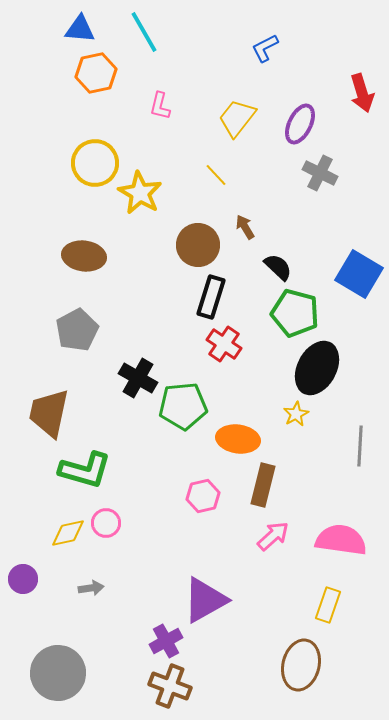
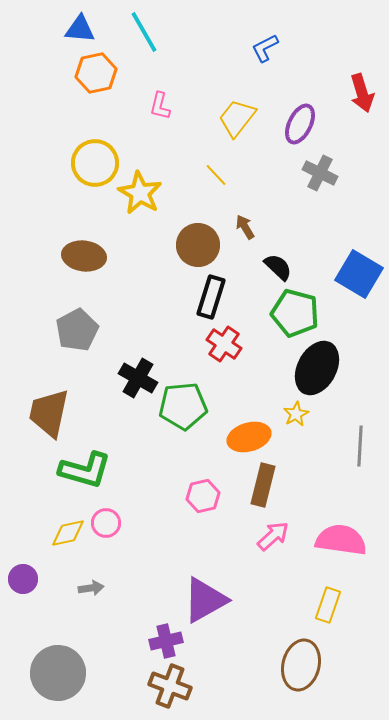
orange ellipse at (238, 439): moved 11 px right, 2 px up; rotated 24 degrees counterclockwise
purple cross at (166, 641): rotated 16 degrees clockwise
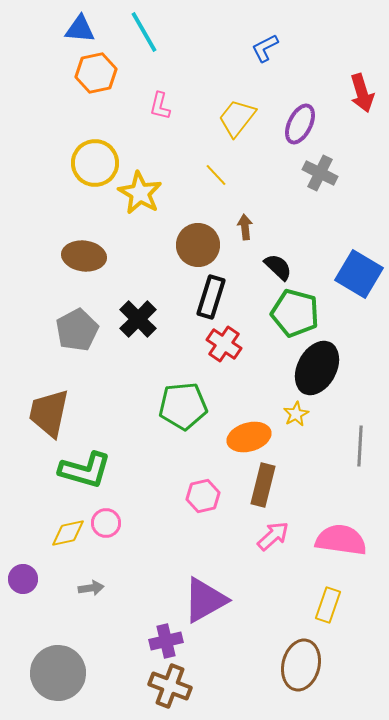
brown arrow at (245, 227): rotated 25 degrees clockwise
black cross at (138, 378): moved 59 px up; rotated 15 degrees clockwise
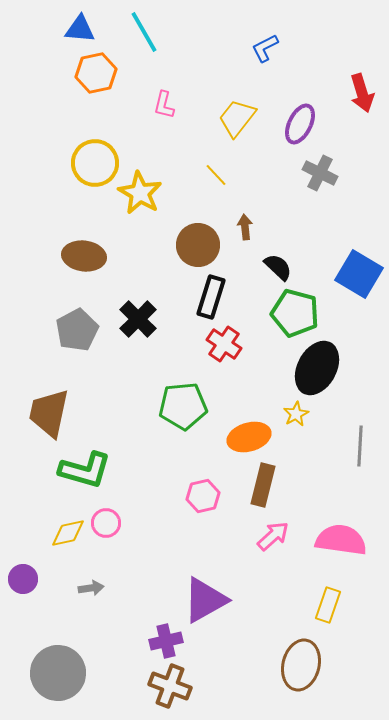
pink L-shape at (160, 106): moved 4 px right, 1 px up
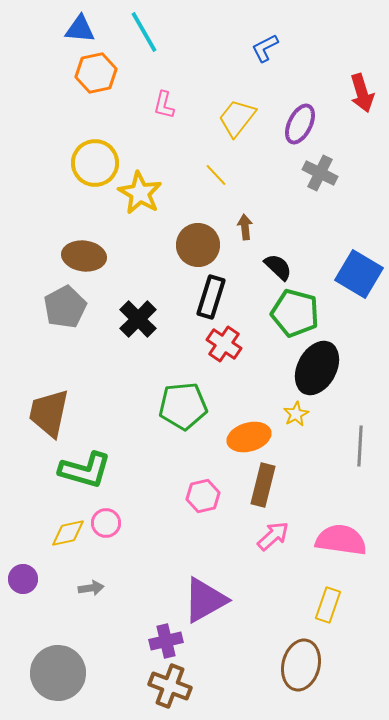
gray pentagon at (77, 330): moved 12 px left, 23 px up
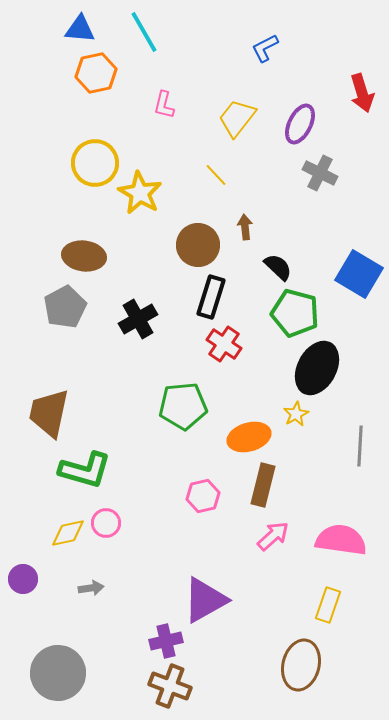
black cross at (138, 319): rotated 15 degrees clockwise
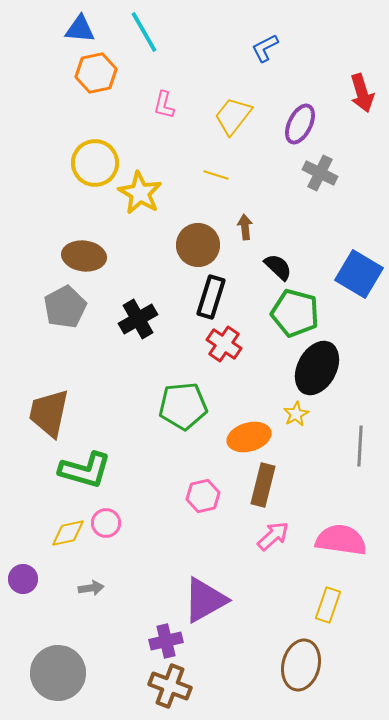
yellow trapezoid at (237, 118): moved 4 px left, 2 px up
yellow line at (216, 175): rotated 30 degrees counterclockwise
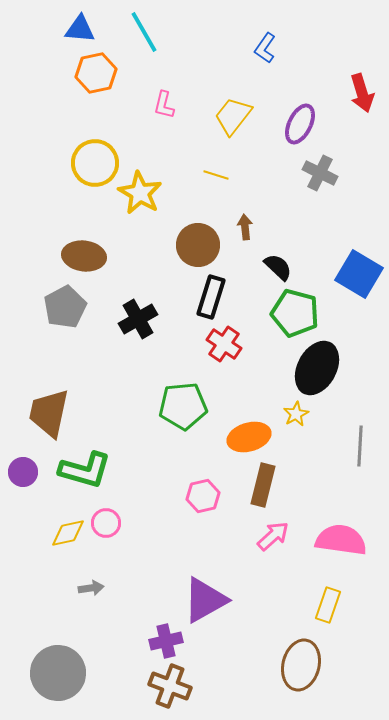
blue L-shape at (265, 48): rotated 28 degrees counterclockwise
purple circle at (23, 579): moved 107 px up
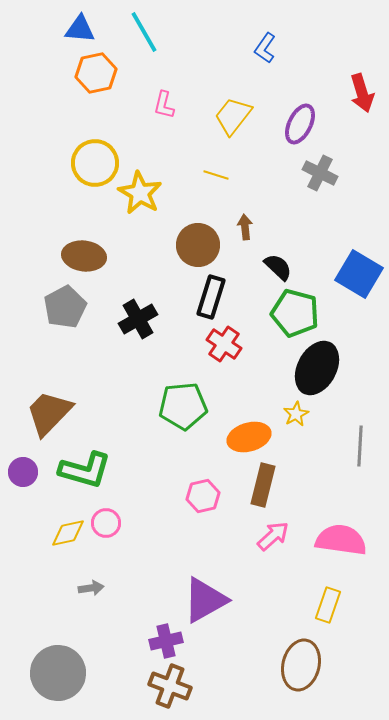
brown trapezoid at (49, 413): rotated 32 degrees clockwise
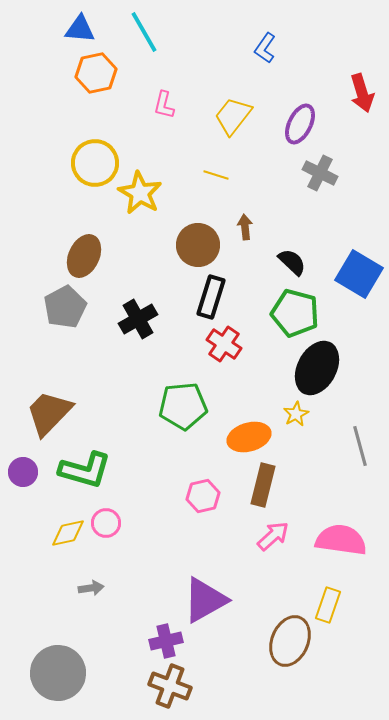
brown ellipse at (84, 256): rotated 72 degrees counterclockwise
black semicircle at (278, 267): moved 14 px right, 5 px up
gray line at (360, 446): rotated 18 degrees counterclockwise
brown ellipse at (301, 665): moved 11 px left, 24 px up; rotated 9 degrees clockwise
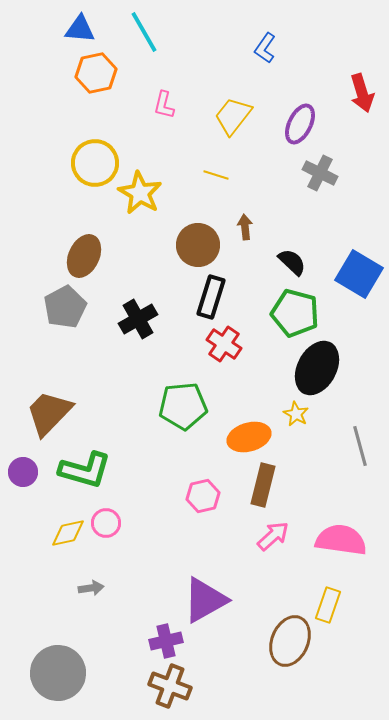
yellow star at (296, 414): rotated 15 degrees counterclockwise
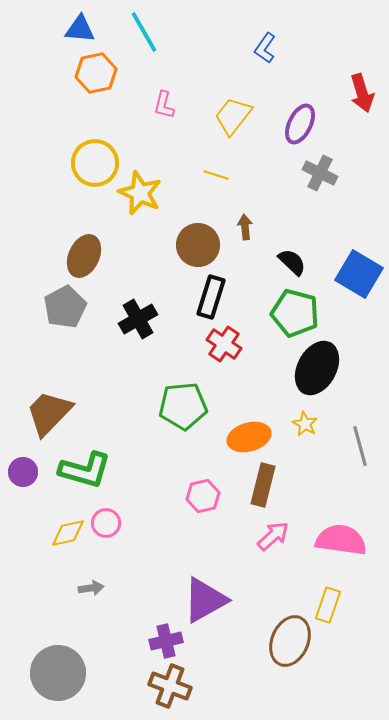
yellow star at (140, 193): rotated 6 degrees counterclockwise
yellow star at (296, 414): moved 9 px right, 10 px down
